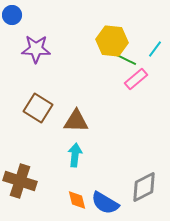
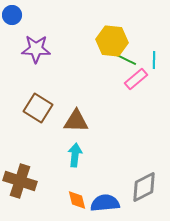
cyan line: moved 1 px left, 11 px down; rotated 36 degrees counterclockwise
blue semicircle: rotated 144 degrees clockwise
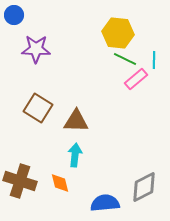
blue circle: moved 2 px right
yellow hexagon: moved 6 px right, 8 px up
orange diamond: moved 17 px left, 17 px up
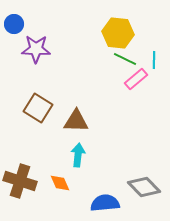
blue circle: moved 9 px down
cyan arrow: moved 3 px right
orange diamond: rotated 10 degrees counterclockwise
gray diamond: rotated 72 degrees clockwise
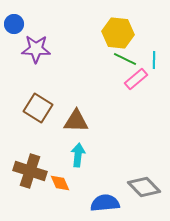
brown cross: moved 10 px right, 10 px up
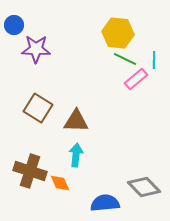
blue circle: moved 1 px down
cyan arrow: moved 2 px left
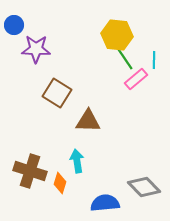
yellow hexagon: moved 1 px left, 2 px down
green line: rotated 30 degrees clockwise
brown square: moved 19 px right, 15 px up
brown triangle: moved 12 px right
cyan arrow: moved 1 px right, 6 px down; rotated 15 degrees counterclockwise
orange diamond: rotated 40 degrees clockwise
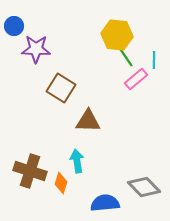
blue circle: moved 1 px down
green line: moved 3 px up
brown square: moved 4 px right, 5 px up
orange diamond: moved 1 px right
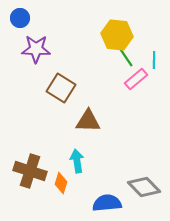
blue circle: moved 6 px right, 8 px up
blue semicircle: moved 2 px right
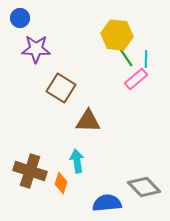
cyan line: moved 8 px left, 1 px up
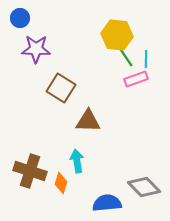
pink rectangle: rotated 20 degrees clockwise
